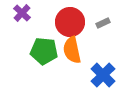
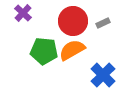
purple cross: moved 1 px right
red circle: moved 3 px right, 1 px up
orange semicircle: rotated 72 degrees clockwise
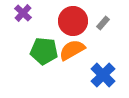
gray rectangle: rotated 24 degrees counterclockwise
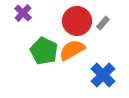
red circle: moved 4 px right
green pentagon: rotated 20 degrees clockwise
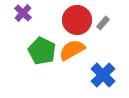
red circle: moved 1 px up
green pentagon: moved 2 px left
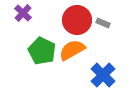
gray rectangle: rotated 72 degrees clockwise
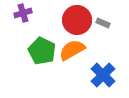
purple cross: rotated 30 degrees clockwise
